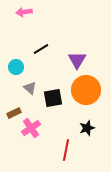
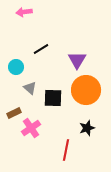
black square: rotated 12 degrees clockwise
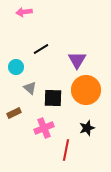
pink cross: moved 13 px right; rotated 12 degrees clockwise
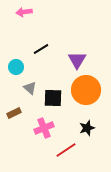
red line: rotated 45 degrees clockwise
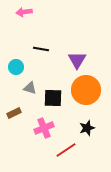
black line: rotated 42 degrees clockwise
gray triangle: rotated 24 degrees counterclockwise
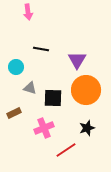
pink arrow: moved 4 px right; rotated 91 degrees counterclockwise
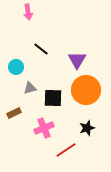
black line: rotated 28 degrees clockwise
gray triangle: rotated 32 degrees counterclockwise
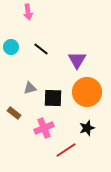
cyan circle: moved 5 px left, 20 px up
orange circle: moved 1 px right, 2 px down
brown rectangle: rotated 64 degrees clockwise
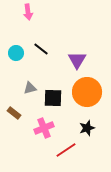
cyan circle: moved 5 px right, 6 px down
